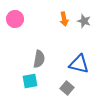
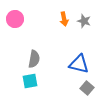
gray semicircle: moved 5 px left
gray square: moved 20 px right
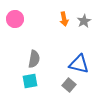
gray star: rotated 24 degrees clockwise
gray square: moved 18 px left, 3 px up
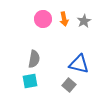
pink circle: moved 28 px right
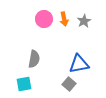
pink circle: moved 1 px right
blue triangle: rotated 25 degrees counterclockwise
cyan square: moved 6 px left, 3 px down
gray square: moved 1 px up
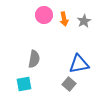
pink circle: moved 4 px up
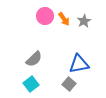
pink circle: moved 1 px right, 1 px down
orange arrow: rotated 24 degrees counterclockwise
gray semicircle: rotated 36 degrees clockwise
cyan square: moved 7 px right; rotated 28 degrees counterclockwise
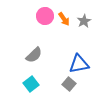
gray semicircle: moved 4 px up
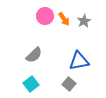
blue triangle: moved 3 px up
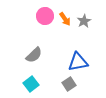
orange arrow: moved 1 px right
blue triangle: moved 1 px left, 1 px down
gray square: rotated 16 degrees clockwise
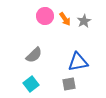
gray square: rotated 24 degrees clockwise
